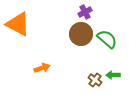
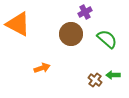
brown circle: moved 10 px left
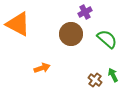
green arrow: rotated 64 degrees clockwise
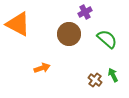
brown circle: moved 2 px left
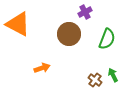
green semicircle: rotated 70 degrees clockwise
